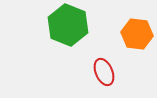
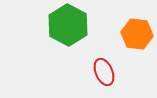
green hexagon: rotated 6 degrees clockwise
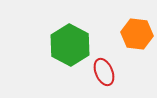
green hexagon: moved 2 px right, 20 px down
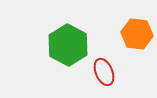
green hexagon: moved 2 px left
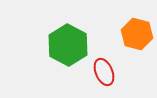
orange hexagon: rotated 8 degrees clockwise
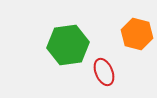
green hexagon: rotated 24 degrees clockwise
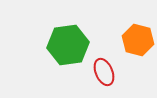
orange hexagon: moved 1 px right, 6 px down
